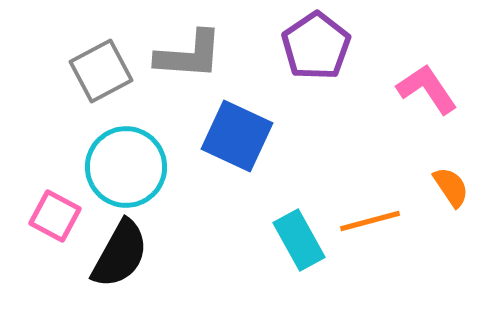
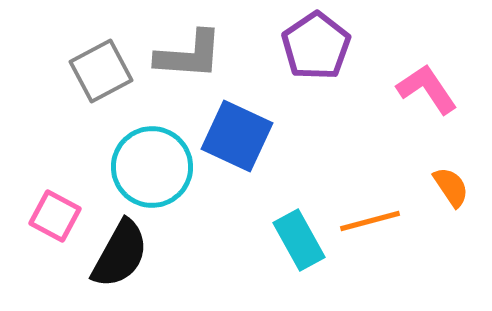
cyan circle: moved 26 px right
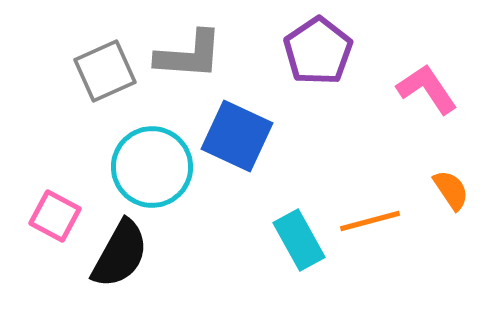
purple pentagon: moved 2 px right, 5 px down
gray square: moved 4 px right; rotated 4 degrees clockwise
orange semicircle: moved 3 px down
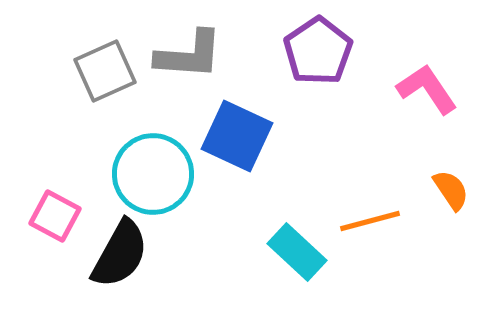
cyan circle: moved 1 px right, 7 px down
cyan rectangle: moved 2 px left, 12 px down; rotated 18 degrees counterclockwise
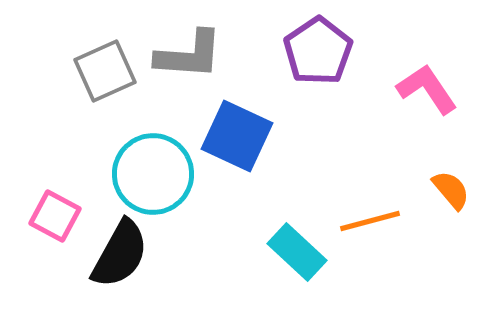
orange semicircle: rotated 6 degrees counterclockwise
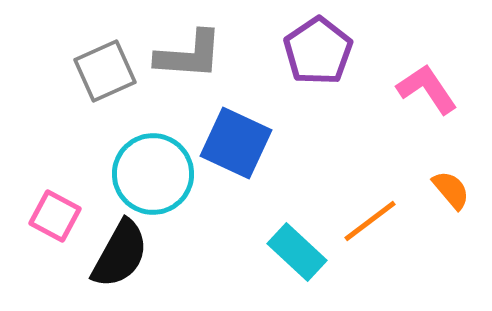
blue square: moved 1 px left, 7 px down
orange line: rotated 22 degrees counterclockwise
